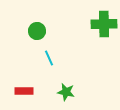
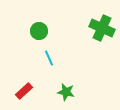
green cross: moved 2 px left, 4 px down; rotated 25 degrees clockwise
green circle: moved 2 px right
red rectangle: rotated 42 degrees counterclockwise
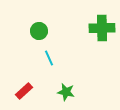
green cross: rotated 25 degrees counterclockwise
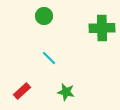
green circle: moved 5 px right, 15 px up
cyan line: rotated 21 degrees counterclockwise
red rectangle: moved 2 px left
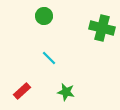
green cross: rotated 15 degrees clockwise
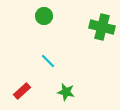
green cross: moved 1 px up
cyan line: moved 1 px left, 3 px down
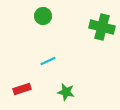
green circle: moved 1 px left
cyan line: rotated 70 degrees counterclockwise
red rectangle: moved 2 px up; rotated 24 degrees clockwise
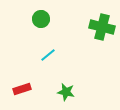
green circle: moved 2 px left, 3 px down
cyan line: moved 6 px up; rotated 14 degrees counterclockwise
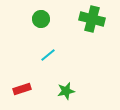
green cross: moved 10 px left, 8 px up
green star: moved 1 px up; rotated 24 degrees counterclockwise
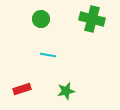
cyan line: rotated 49 degrees clockwise
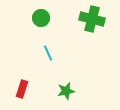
green circle: moved 1 px up
cyan line: moved 2 px up; rotated 56 degrees clockwise
red rectangle: rotated 54 degrees counterclockwise
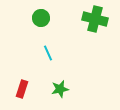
green cross: moved 3 px right
green star: moved 6 px left, 2 px up
